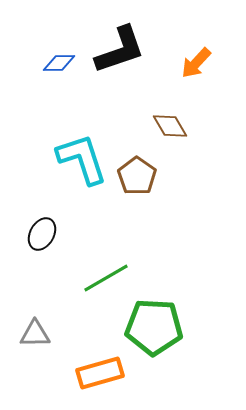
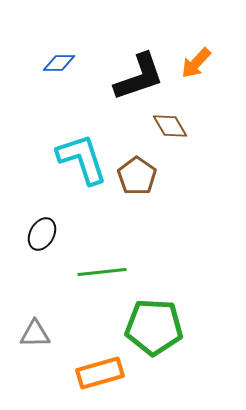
black L-shape: moved 19 px right, 27 px down
green line: moved 4 px left, 6 px up; rotated 24 degrees clockwise
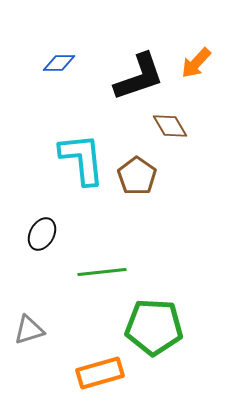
cyan L-shape: rotated 12 degrees clockwise
gray triangle: moved 6 px left, 4 px up; rotated 16 degrees counterclockwise
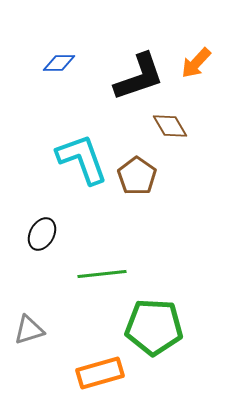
cyan L-shape: rotated 14 degrees counterclockwise
green line: moved 2 px down
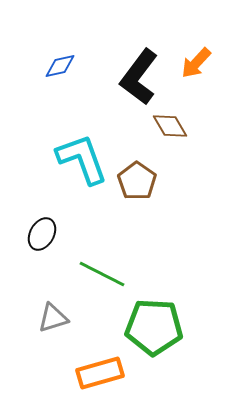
blue diamond: moved 1 px right, 3 px down; rotated 12 degrees counterclockwise
black L-shape: rotated 146 degrees clockwise
brown pentagon: moved 5 px down
green line: rotated 33 degrees clockwise
gray triangle: moved 24 px right, 12 px up
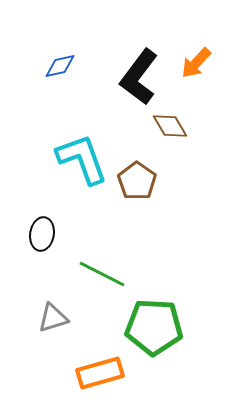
black ellipse: rotated 20 degrees counterclockwise
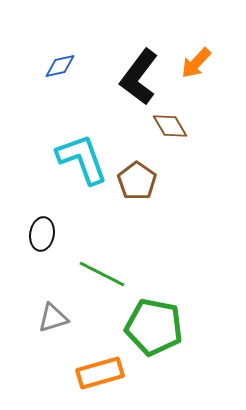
green pentagon: rotated 8 degrees clockwise
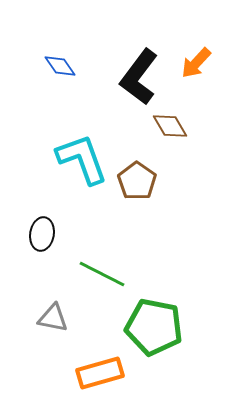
blue diamond: rotated 68 degrees clockwise
gray triangle: rotated 28 degrees clockwise
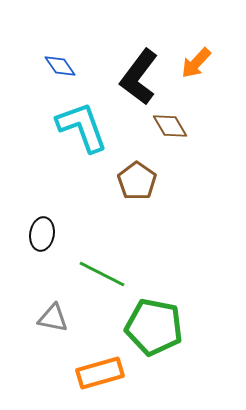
cyan L-shape: moved 32 px up
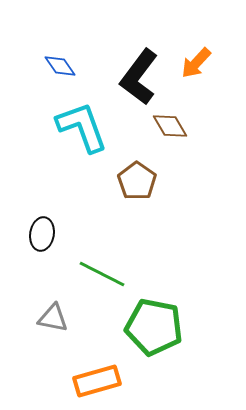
orange rectangle: moved 3 px left, 8 px down
